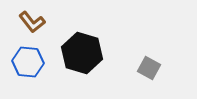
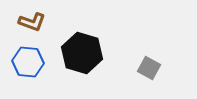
brown L-shape: rotated 32 degrees counterclockwise
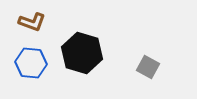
blue hexagon: moved 3 px right, 1 px down
gray square: moved 1 px left, 1 px up
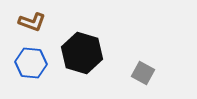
gray square: moved 5 px left, 6 px down
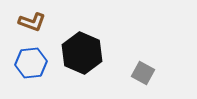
black hexagon: rotated 6 degrees clockwise
blue hexagon: rotated 12 degrees counterclockwise
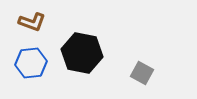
black hexagon: rotated 12 degrees counterclockwise
gray square: moved 1 px left
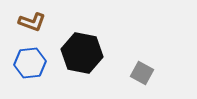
blue hexagon: moved 1 px left
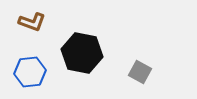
blue hexagon: moved 9 px down
gray square: moved 2 px left, 1 px up
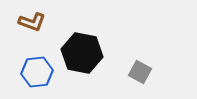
blue hexagon: moved 7 px right
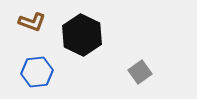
black hexagon: moved 18 px up; rotated 15 degrees clockwise
gray square: rotated 25 degrees clockwise
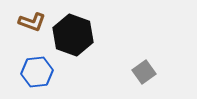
black hexagon: moved 9 px left; rotated 6 degrees counterclockwise
gray square: moved 4 px right
